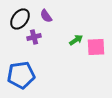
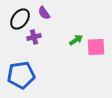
purple semicircle: moved 2 px left, 3 px up
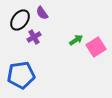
purple semicircle: moved 2 px left
black ellipse: moved 1 px down
purple cross: rotated 16 degrees counterclockwise
pink square: rotated 30 degrees counterclockwise
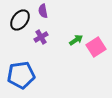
purple semicircle: moved 1 px right, 2 px up; rotated 24 degrees clockwise
purple cross: moved 7 px right
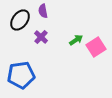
purple cross: rotated 16 degrees counterclockwise
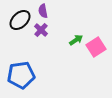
black ellipse: rotated 10 degrees clockwise
purple cross: moved 7 px up
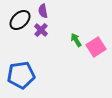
green arrow: rotated 88 degrees counterclockwise
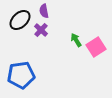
purple semicircle: moved 1 px right
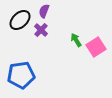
purple semicircle: rotated 32 degrees clockwise
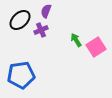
purple semicircle: moved 2 px right
purple cross: rotated 24 degrees clockwise
